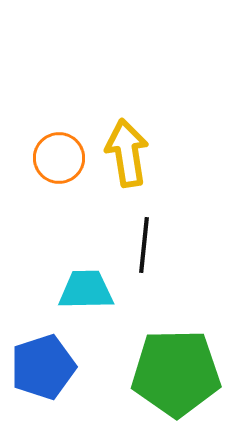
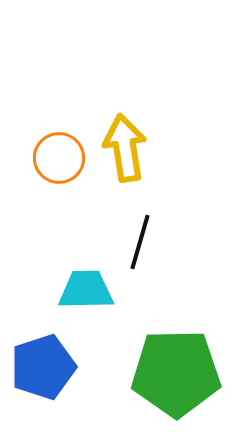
yellow arrow: moved 2 px left, 5 px up
black line: moved 4 px left, 3 px up; rotated 10 degrees clockwise
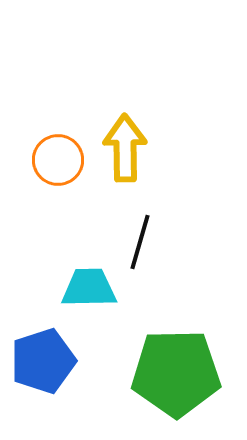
yellow arrow: rotated 8 degrees clockwise
orange circle: moved 1 px left, 2 px down
cyan trapezoid: moved 3 px right, 2 px up
blue pentagon: moved 6 px up
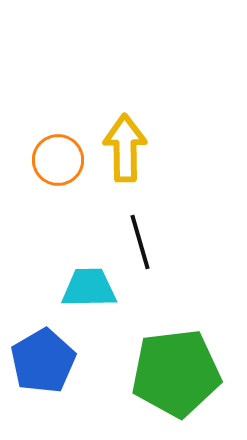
black line: rotated 32 degrees counterclockwise
blue pentagon: rotated 12 degrees counterclockwise
green pentagon: rotated 6 degrees counterclockwise
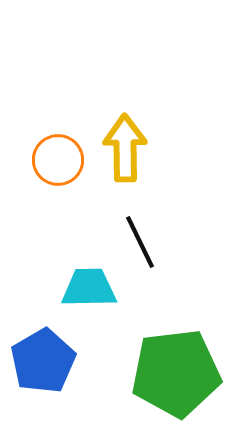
black line: rotated 10 degrees counterclockwise
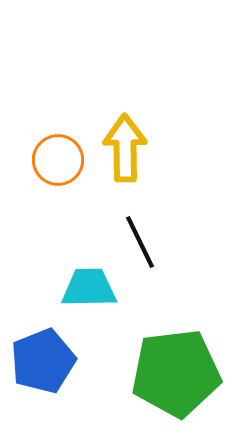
blue pentagon: rotated 8 degrees clockwise
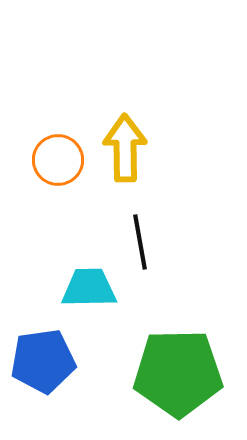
black line: rotated 16 degrees clockwise
blue pentagon: rotated 14 degrees clockwise
green pentagon: moved 2 px right; rotated 6 degrees clockwise
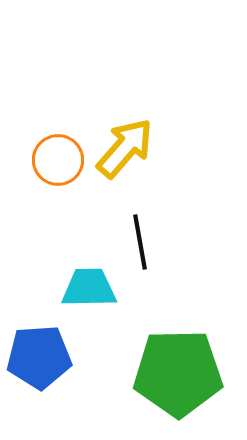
yellow arrow: rotated 42 degrees clockwise
blue pentagon: moved 4 px left, 4 px up; rotated 4 degrees clockwise
